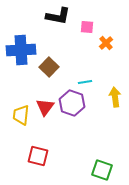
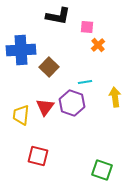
orange cross: moved 8 px left, 2 px down
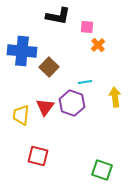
blue cross: moved 1 px right, 1 px down; rotated 8 degrees clockwise
